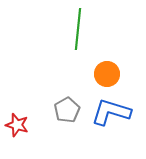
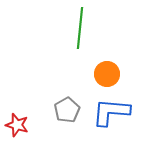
green line: moved 2 px right, 1 px up
blue L-shape: rotated 12 degrees counterclockwise
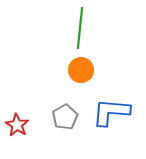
orange circle: moved 26 px left, 4 px up
gray pentagon: moved 2 px left, 7 px down
red star: rotated 15 degrees clockwise
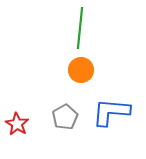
red star: moved 1 px up
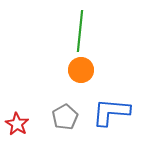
green line: moved 3 px down
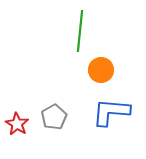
orange circle: moved 20 px right
gray pentagon: moved 11 px left
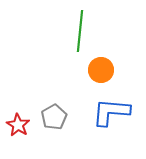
red star: moved 1 px right, 1 px down
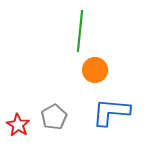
orange circle: moved 6 px left
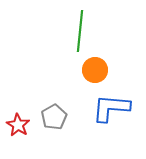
blue L-shape: moved 4 px up
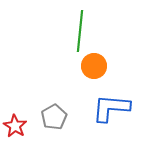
orange circle: moved 1 px left, 4 px up
red star: moved 3 px left, 1 px down
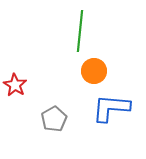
orange circle: moved 5 px down
gray pentagon: moved 2 px down
red star: moved 41 px up
